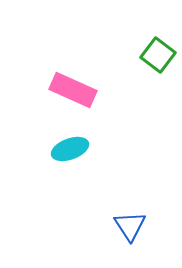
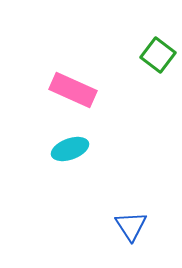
blue triangle: moved 1 px right
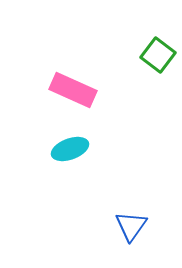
blue triangle: rotated 8 degrees clockwise
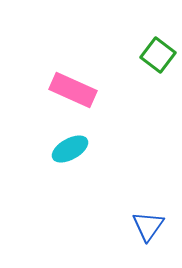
cyan ellipse: rotated 9 degrees counterclockwise
blue triangle: moved 17 px right
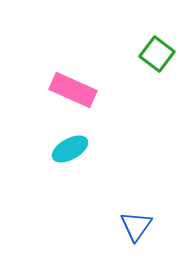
green square: moved 1 px left, 1 px up
blue triangle: moved 12 px left
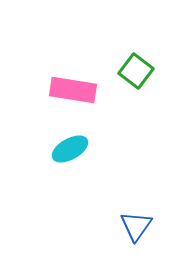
green square: moved 21 px left, 17 px down
pink rectangle: rotated 15 degrees counterclockwise
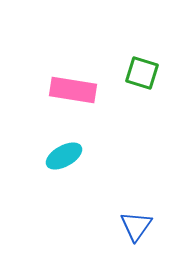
green square: moved 6 px right, 2 px down; rotated 20 degrees counterclockwise
cyan ellipse: moved 6 px left, 7 px down
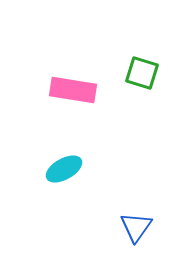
cyan ellipse: moved 13 px down
blue triangle: moved 1 px down
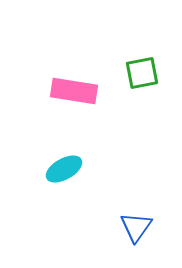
green square: rotated 28 degrees counterclockwise
pink rectangle: moved 1 px right, 1 px down
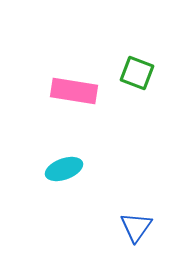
green square: moved 5 px left; rotated 32 degrees clockwise
cyan ellipse: rotated 9 degrees clockwise
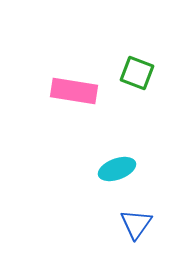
cyan ellipse: moved 53 px right
blue triangle: moved 3 px up
